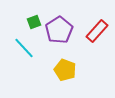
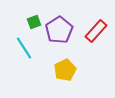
red rectangle: moved 1 px left
cyan line: rotated 10 degrees clockwise
yellow pentagon: rotated 25 degrees clockwise
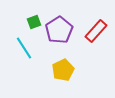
yellow pentagon: moved 2 px left
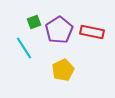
red rectangle: moved 4 px left, 1 px down; rotated 60 degrees clockwise
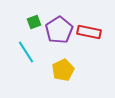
red rectangle: moved 3 px left
cyan line: moved 2 px right, 4 px down
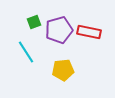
purple pentagon: rotated 16 degrees clockwise
yellow pentagon: rotated 20 degrees clockwise
